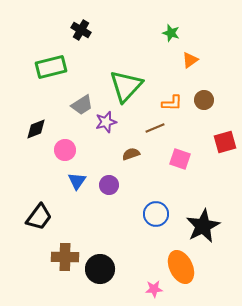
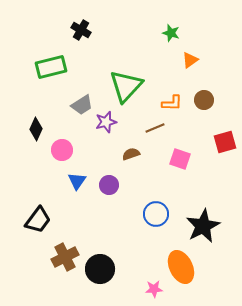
black diamond: rotated 45 degrees counterclockwise
pink circle: moved 3 px left
black trapezoid: moved 1 px left, 3 px down
brown cross: rotated 28 degrees counterclockwise
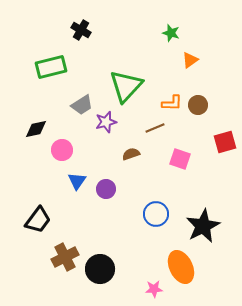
brown circle: moved 6 px left, 5 px down
black diamond: rotated 55 degrees clockwise
purple circle: moved 3 px left, 4 px down
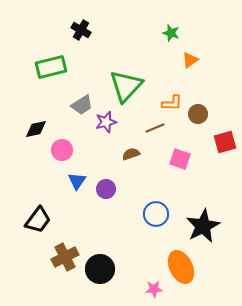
brown circle: moved 9 px down
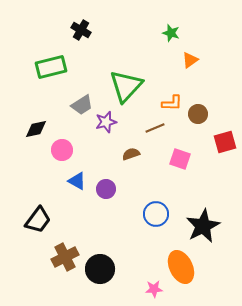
blue triangle: rotated 36 degrees counterclockwise
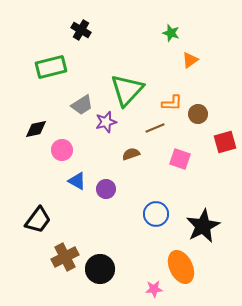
green triangle: moved 1 px right, 4 px down
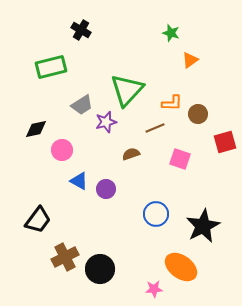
blue triangle: moved 2 px right
orange ellipse: rotated 28 degrees counterclockwise
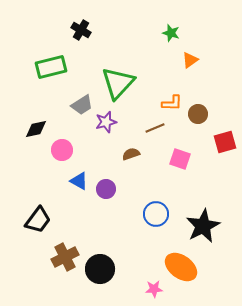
green triangle: moved 9 px left, 7 px up
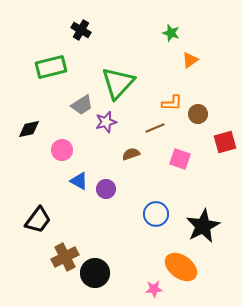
black diamond: moved 7 px left
black circle: moved 5 px left, 4 px down
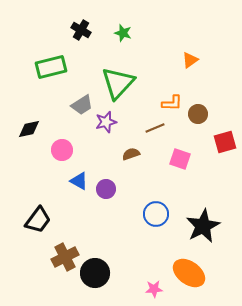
green star: moved 48 px left
orange ellipse: moved 8 px right, 6 px down
